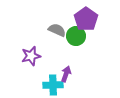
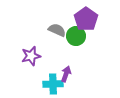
cyan cross: moved 1 px up
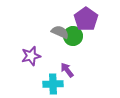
gray semicircle: moved 3 px right, 2 px down
green circle: moved 3 px left
purple arrow: moved 1 px right, 4 px up; rotated 56 degrees counterclockwise
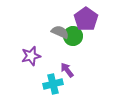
cyan cross: rotated 12 degrees counterclockwise
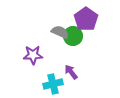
purple star: moved 2 px right, 1 px up; rotated 12 degrees clockwise
purple arrow: moved 4 px right, 2 px down
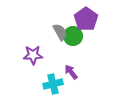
gray semicircle: rotated 36 degrees clockwise
